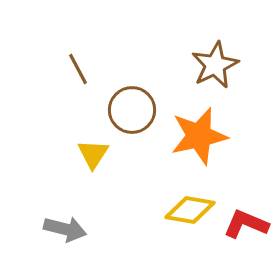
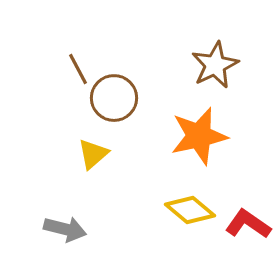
brown circle: moved 18 px left, 12 px up
yellow triangle: rotated 16 degrees clockwise
yellow diamond: rotated 30 degrees clockwise
red L-shape: moved 2 px right; rotated 12 degrees clockwise
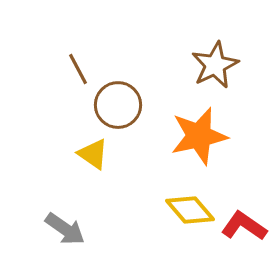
brown circle: moved 4 px right, 7 px down
yellow triangle: rotated 44 degrees counterclockwise
yellow diamond: rotated 9 degrees clockwise
red L-shape: moved 4 px left, 2 px down
gray arrow: rotated 21 degrees clockwise
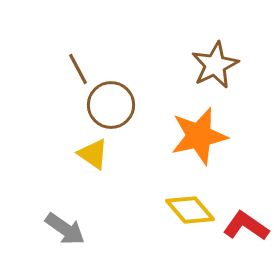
brown circle: moved 7 px left
red L-shape: moved 2 px right
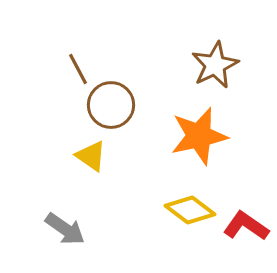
yellow triangle: moved 2 px left, 2 px down
yellow diamond: rotated 12 degrees counterclockwise
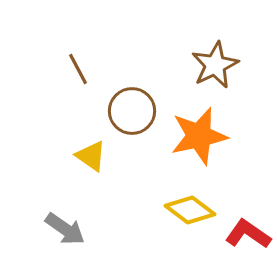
brown circle: moved 21 px right, 6 px down
red L-shape: moved 2 px right, 8 px down
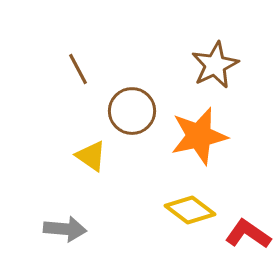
gray arrow: rotated 30 degrees counterclockwise
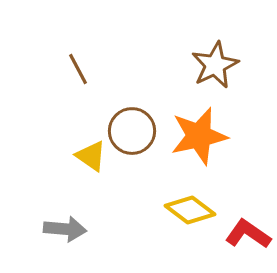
brown circle: moved 20 px down
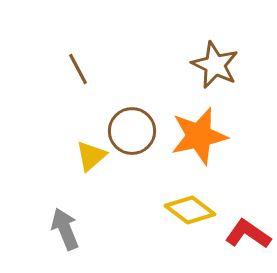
brown star: rotated 21 degrees counterclockwise
yellow triangle: rotated 44 degrees clockwise
gray arrow: rotated 117 degrees counterclockwise
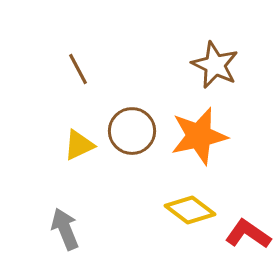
yellow triangle: moved 12 px left, 11 px up; rotated 16 degrees clockwise
